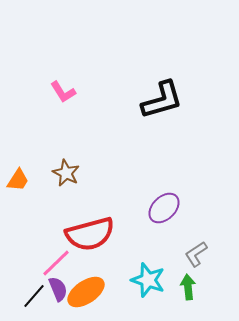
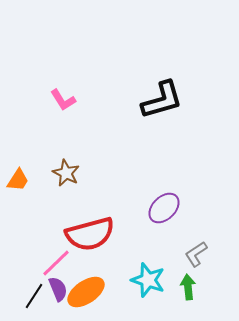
pink L-shape: moved 8 px down
black line: rotated 8 degrees counterclockwise
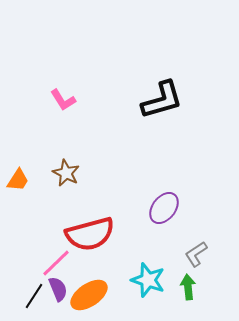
purple ellipse: rotated 8 degrees counterclockwise
orange ellipse: moved 3 px right, 3 px down
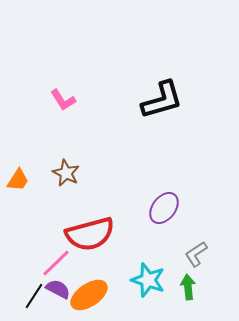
purple semicircle: rotated 40 degrees counterclockwise
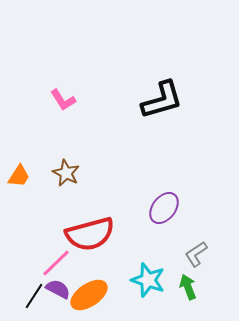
orange trapezoid: moved 1 px right, 4 px up
green arrow: rotated 15 degrees counterclockwise
